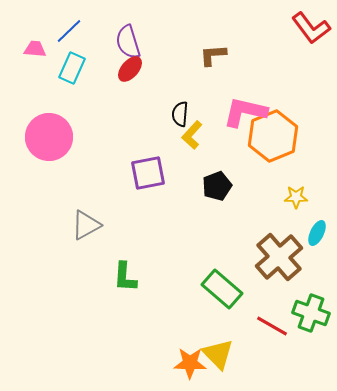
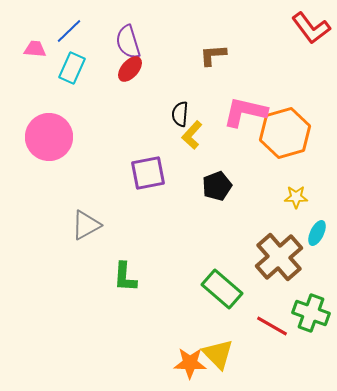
orange hexagon: moved 12 px right, 3 px up; rotated 6 degrees clockwise
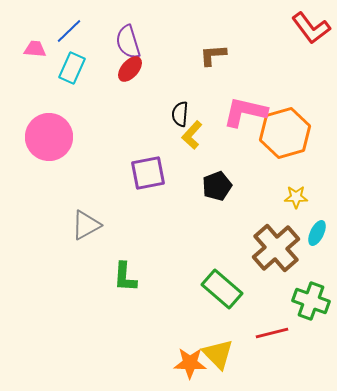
brown cross: moved 3 px left, 9 px up
green cross: moved 12 px up
red line: moved 7 px down; rotated 44 degrees counterclockwise
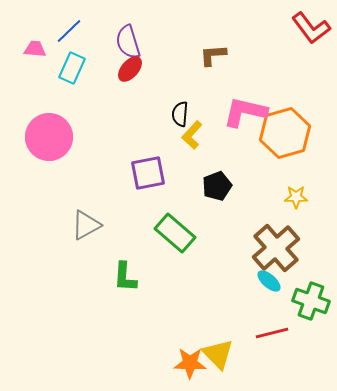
cyan ellipse: moved 48 px left, 48 px down; rotated 75 degrees counterclockwise
green rectangle: moved 47 px left, 56 px up
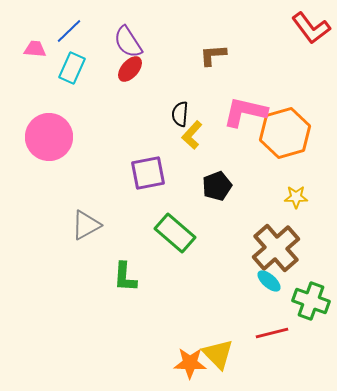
purple semicircle: rotated 16 degrees counterclockwise
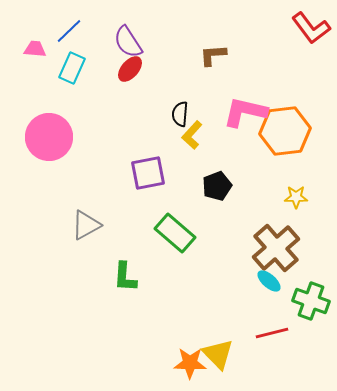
orange hexagon: moved 2 px up; rotated 9 degrees clockwise
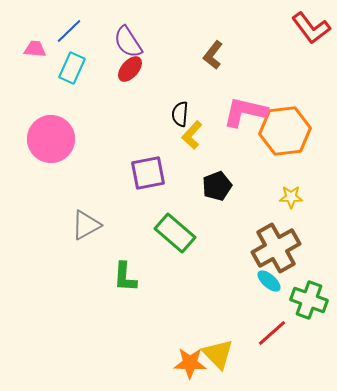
brown L-shape: rotated 48 degrees counterclockwise
pink circle: moved 2 px right, 2 px down
yellow star: moved 5 px left
brown cross: rotated 12 degrees clockwise
green cross: moved 2 px left, 1 px up
red line: rotated 28 degrees counterclockwise
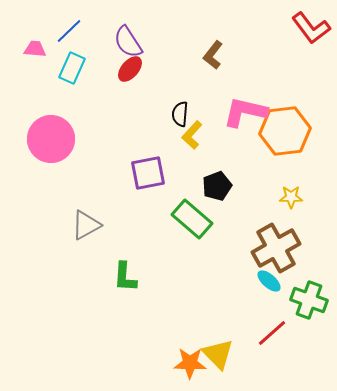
green rectangle: moved 17 px right, 14 px up
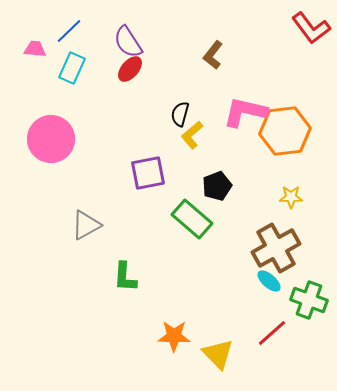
black semicircle: rotated 10 degrees clockwise
yellow L-shape: rotated 8 degrees clockwise
orange star: moved 16 px left, 27 px up
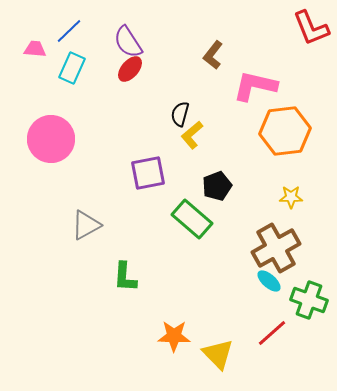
red L-shape: rotated 15 degrees clockwise
pink L-shape: moved 10 px right, 26 px up
